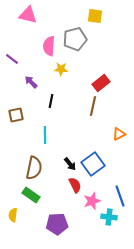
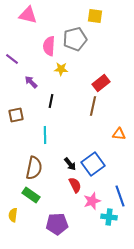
orange triangle: rotated 32 degrees clockwise
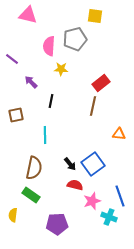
red semicircle: rotated 49 degrees counterclockwise
cyan cross: rotated 14 degrees clockwise
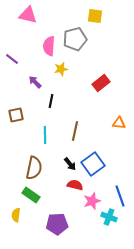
yellow star: rotated 16 degrees counterclockwise
purple arrow: moved 4 px right
brown line: moved 18 px left, 25 px down
orange triangle: moved 11 px up
yellow semicircle: moved 3 px right
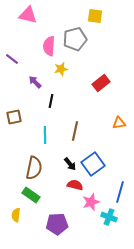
brown square: moved 2 px left, 2 px down
orange triangle: rotated 16 degrees counterclockwise
blue line: moved 4 px up; rotated 35 degrees clockwise
pink star: moved 1 px left, 1 px down
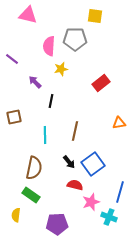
gray pentagon: rotated 15 degrees clockwise
black arrow: moved 1 px left, 2 px up
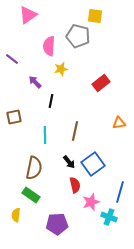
pink triangle: rotated 48 degrees counterclockwise
gray pentagon: moved 3 px right, 3 px up; rotated 15 degrees clockwise
red semicircle: rotated 63 degrees clockwise
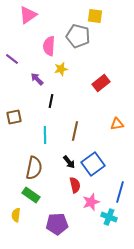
purple arrow: moved 2 px right, 3 px up
orange triangle: moved 2 px left, 1 px down
